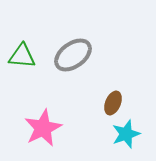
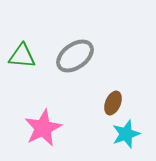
gray ellipse: moved 2 px right, 1 px down
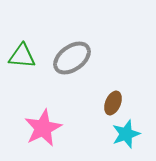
gray ellipse: moved 3 px left, 2 px down
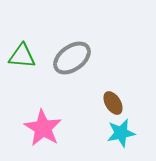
brown ellipse: rotated 55 degrees counterclockwise
pink star: rotated 15 degrees counterclockwise
cyan star: moved 5 px left, 1 px up; rotated 8 degrees clockwise
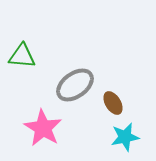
gray ellipse: moved 3 px right, 27 px down
cyan star: moved 4 px right, 4 px down
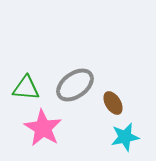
green triangle: moved 4 px right, 32 px down
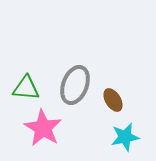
gray ellipse: rotated 33 degrees counterclockwise
brown ellipse: moved 3 px up
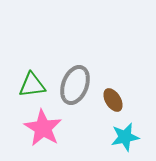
green triangle: moved 6 px right, 3 px up; rotated 12 degrees counterclockwise
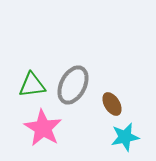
gray ellipse: moved 2 px left; rotated 6 degrees clockwise
brown ellipse: moved 1 px left, 4 px down
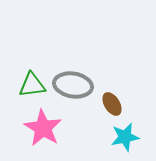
gray ellipse: rotated 72 degrees clockwise
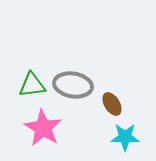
cyan star: rotated 12 degrees clockwise
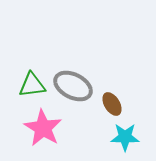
gray ellipse: moved 1 px down; rotated 18 degrees clockwise
